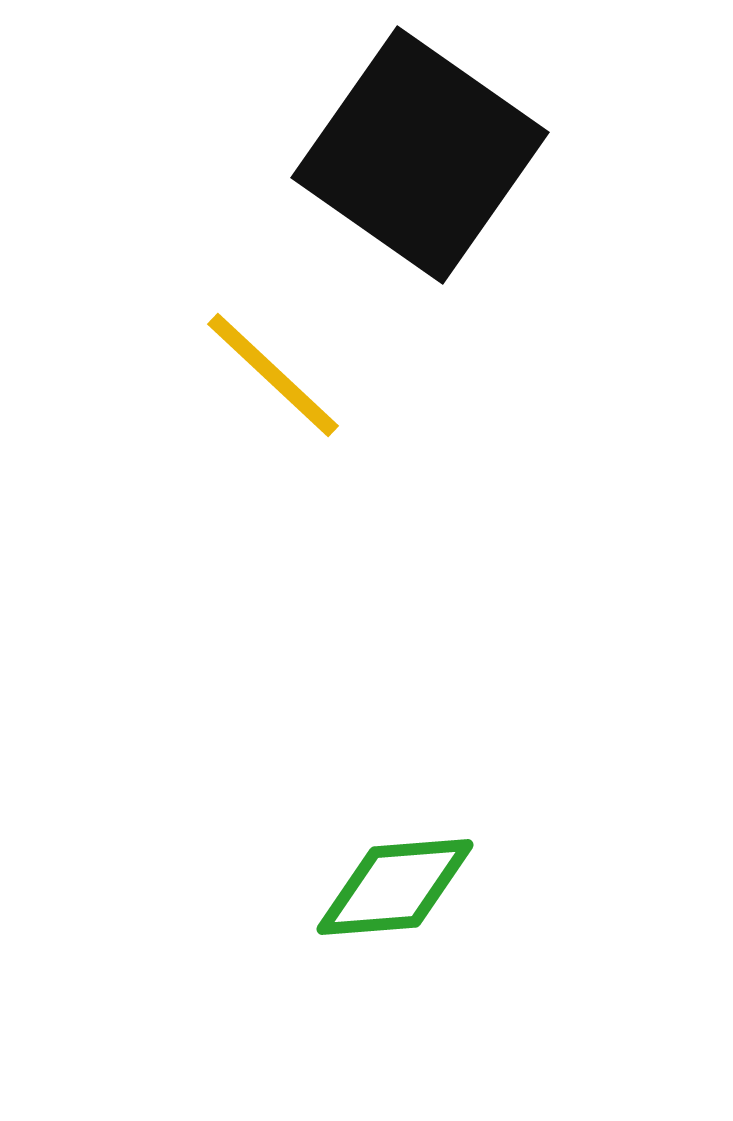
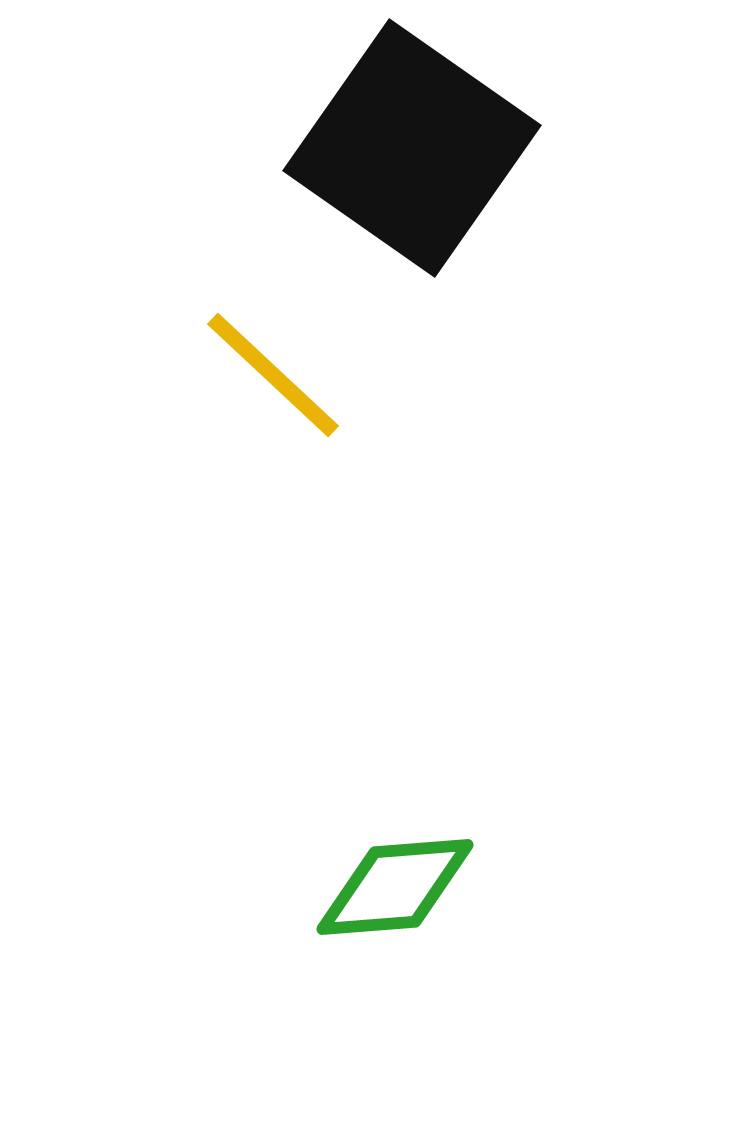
black square: moved 8 px left, 7 px up
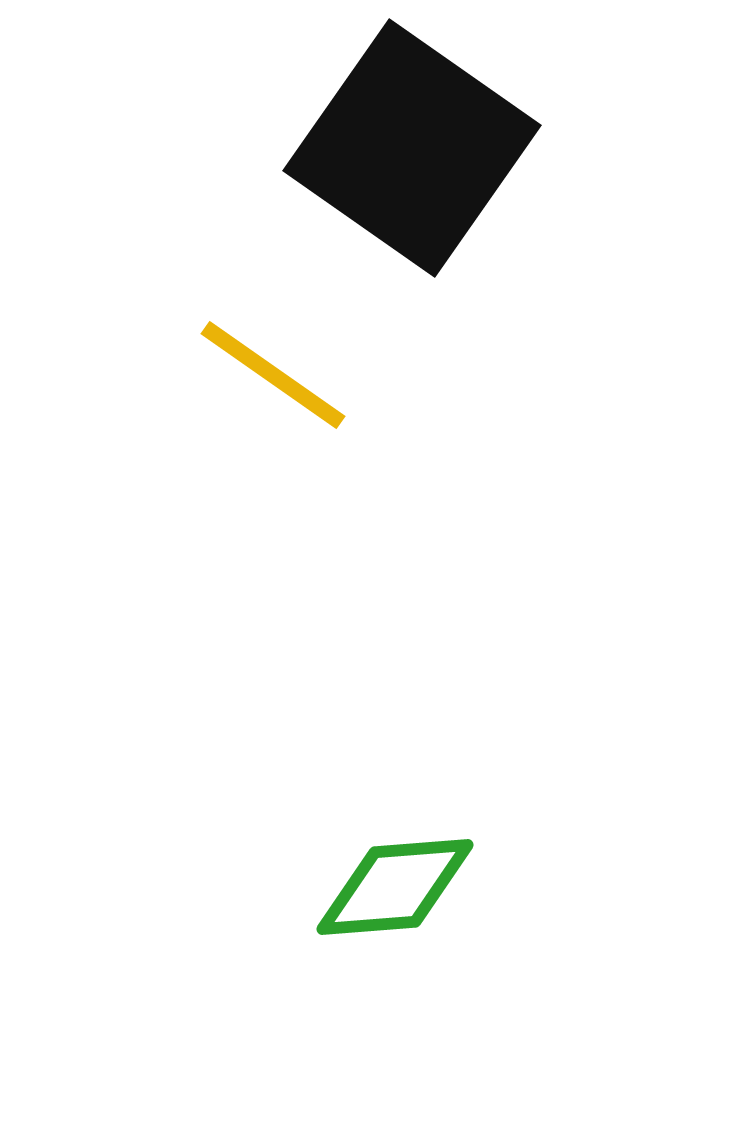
yellow line: rotated 8 degrees counterclockwise
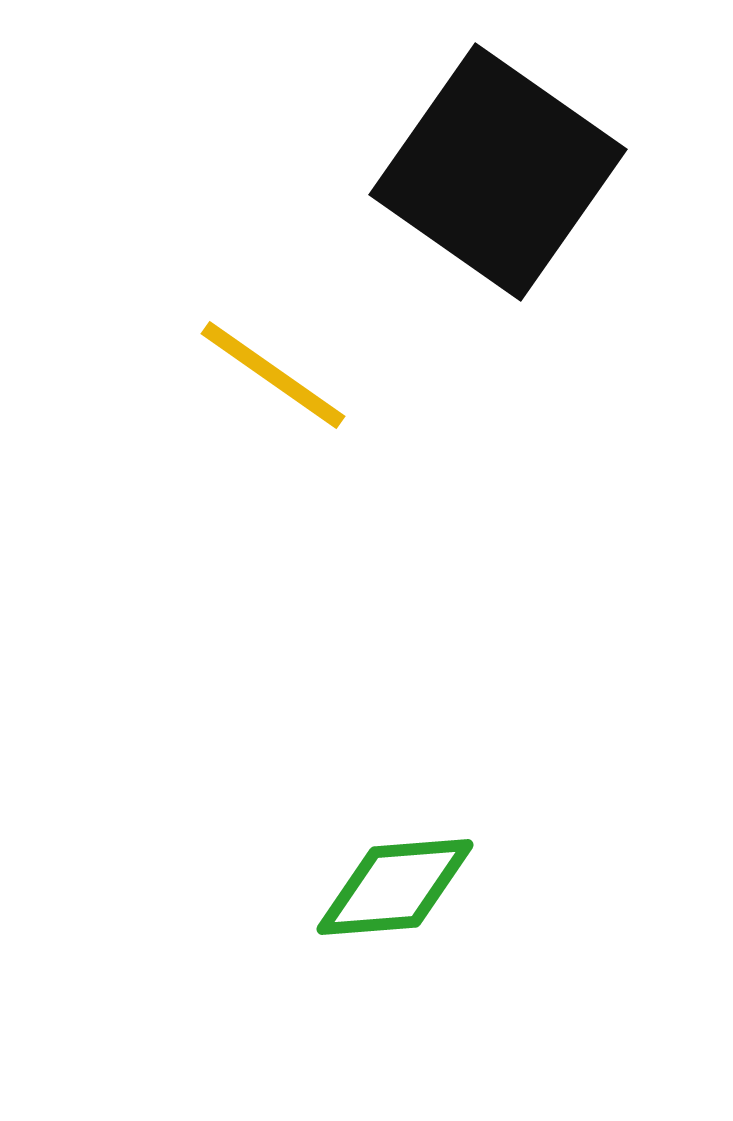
black square: moved 86 px right, 24 px down
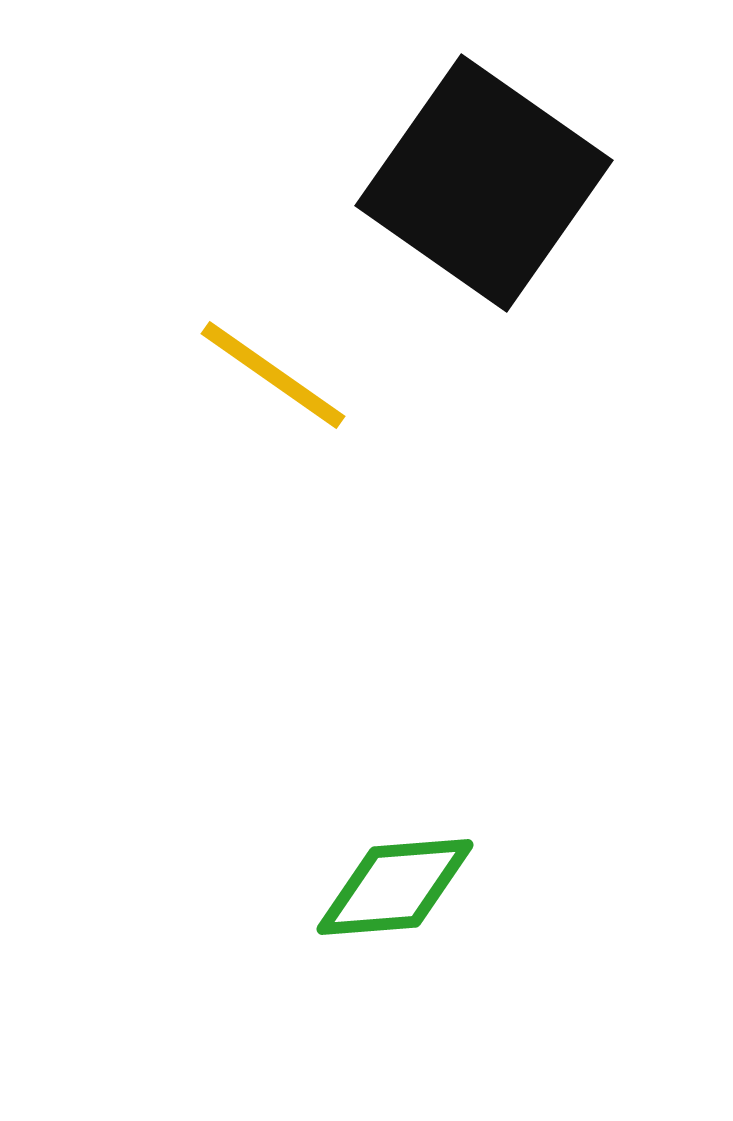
black square: moved 14 px left, 11 px down
